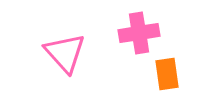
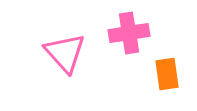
pink cross: moved 10 px left
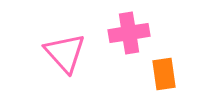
orange rectangle: moved 3 px left
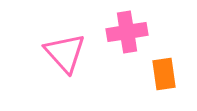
pink cross: moved 2 px left, 1 px up
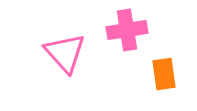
pink cross: moved 2 px up
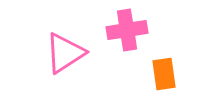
pink triangle: rotated 39 degrees clockwise
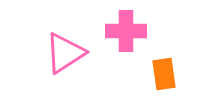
pink cross: moved 1 px left, 1 px down; rotated 9 degrees clockwise
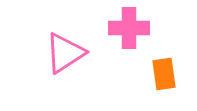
pink cross: moved 3 px right, 3 px up
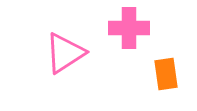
orange rectangle: moved 2 px right
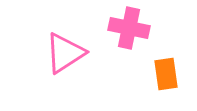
pink cross: rotated 12 degrees clockwise
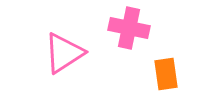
pink triangle: moved 1 px left
